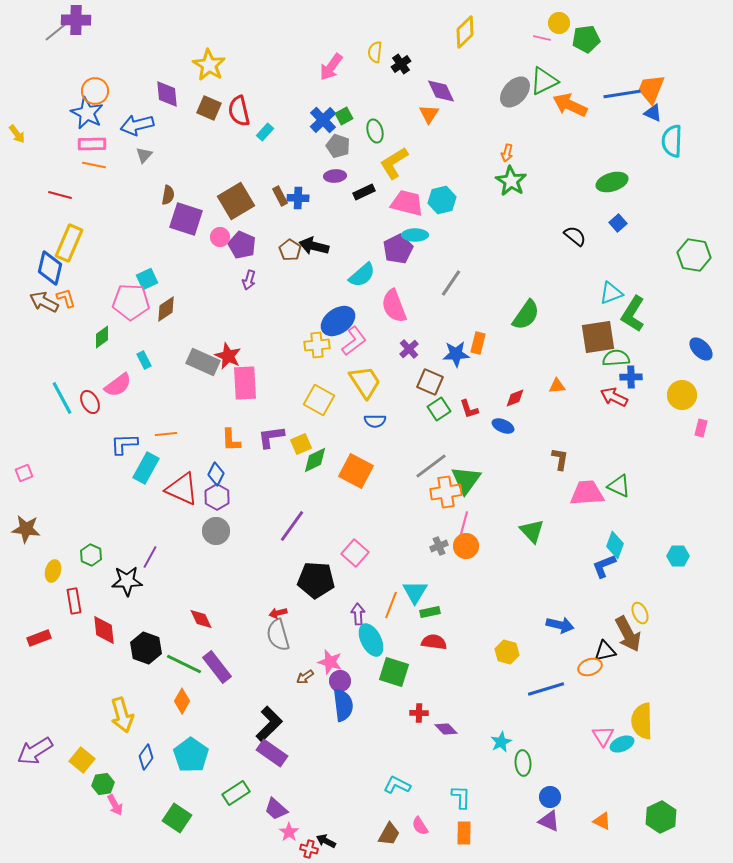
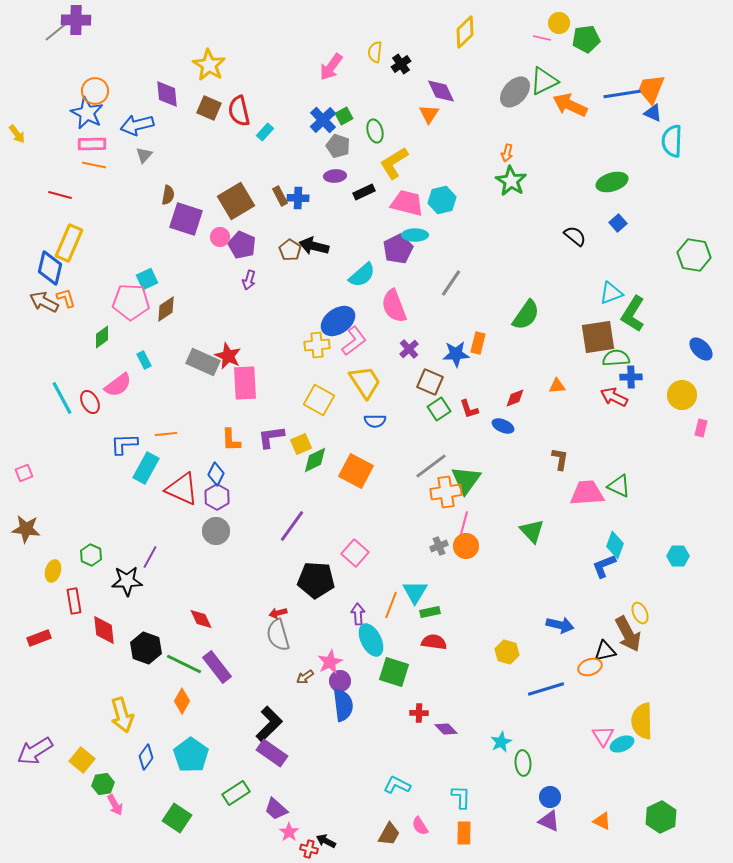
pink star at (330, 662): rotated 30 degrees clockwise
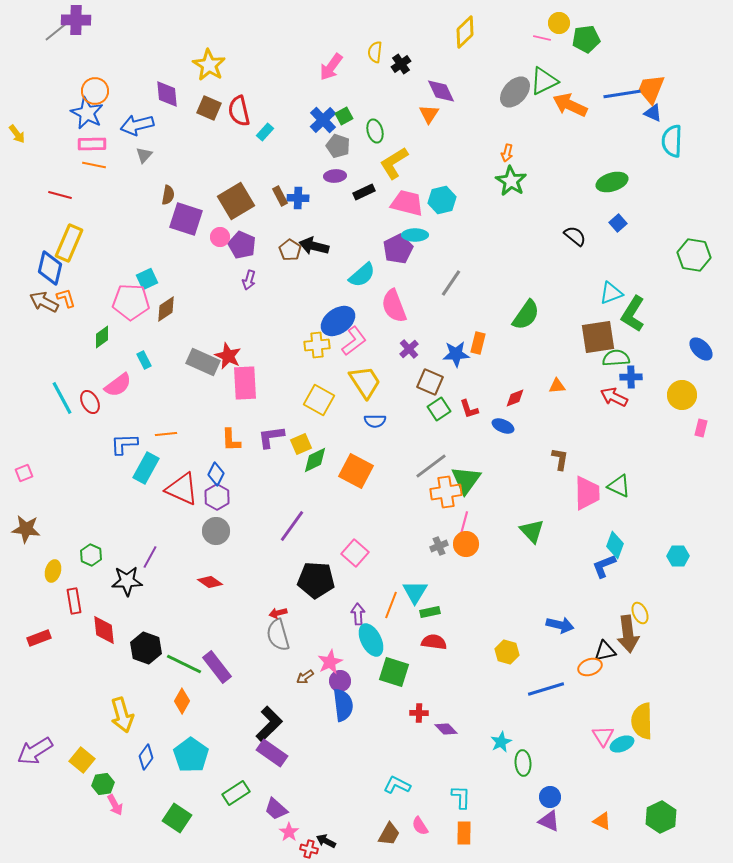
pink trapezoid at (587, 493): rotated 93 degrees clockwise
orange circle at (466, 546): moved 2 px up
red diamond at (201, 619): moved 9 px right, 37 px up; rotated 30 degrees counterclockwise
brown arrow at (628, 634): rotated 21 degrees clockwise
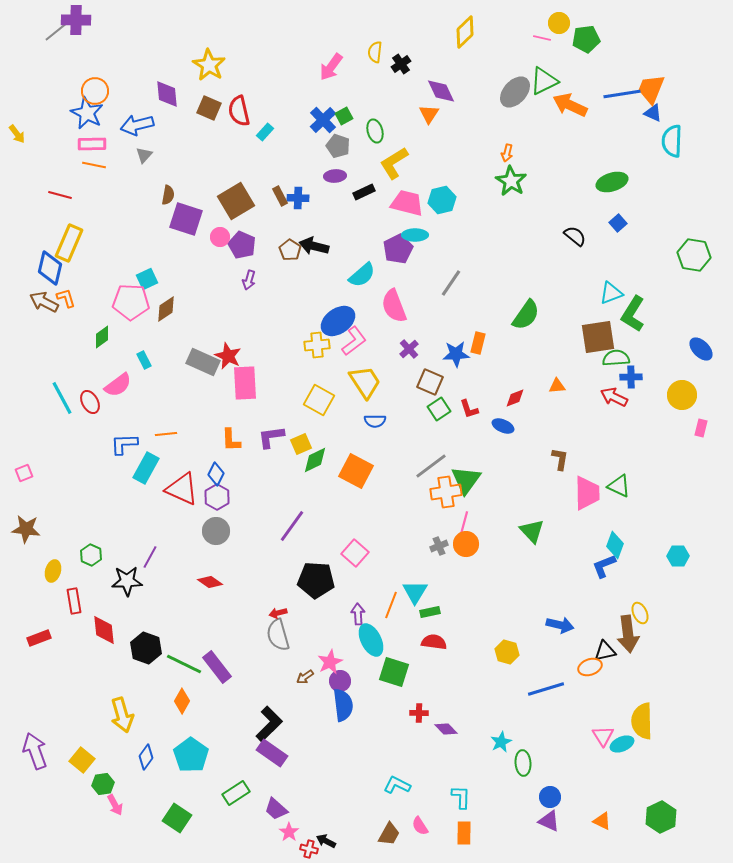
purple arrow at (35, 751): rotated 102 degrees clockwise
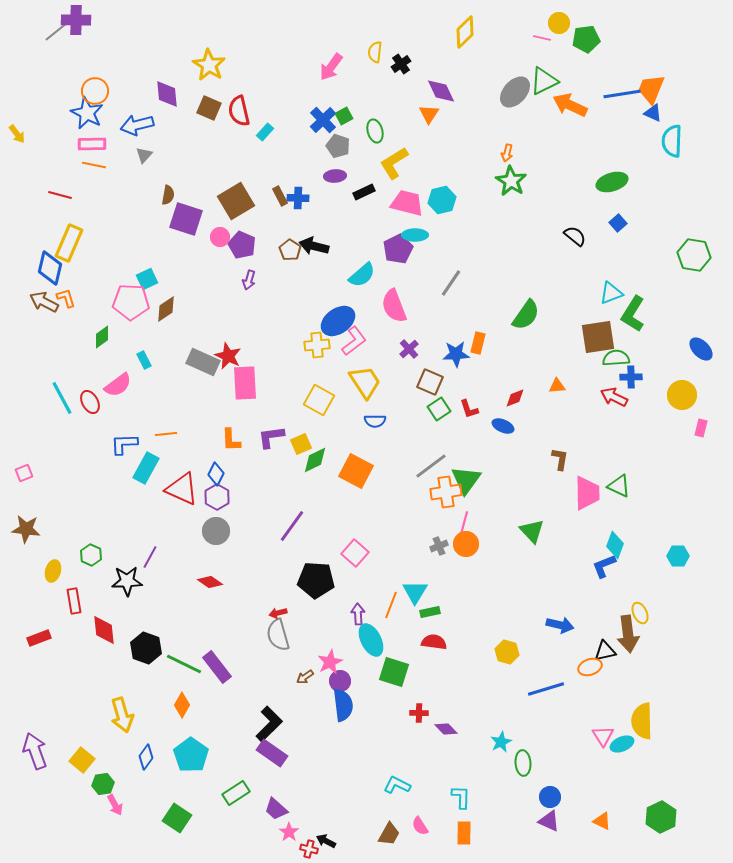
orange diamond at (182, 701): moved 4 px down
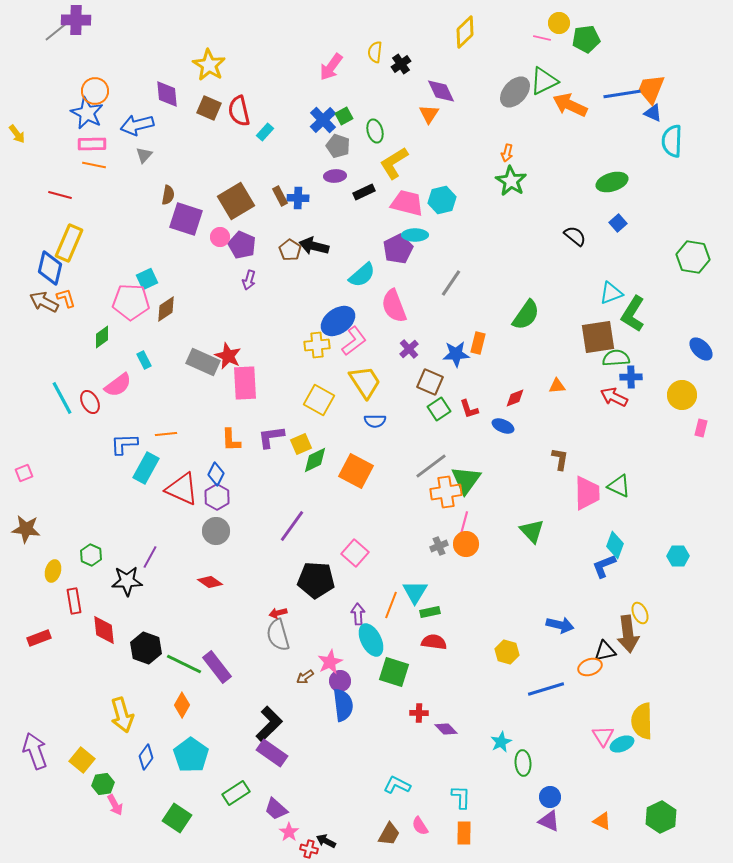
green hexagon at (694, 255): moved 1 px left, 2 px down
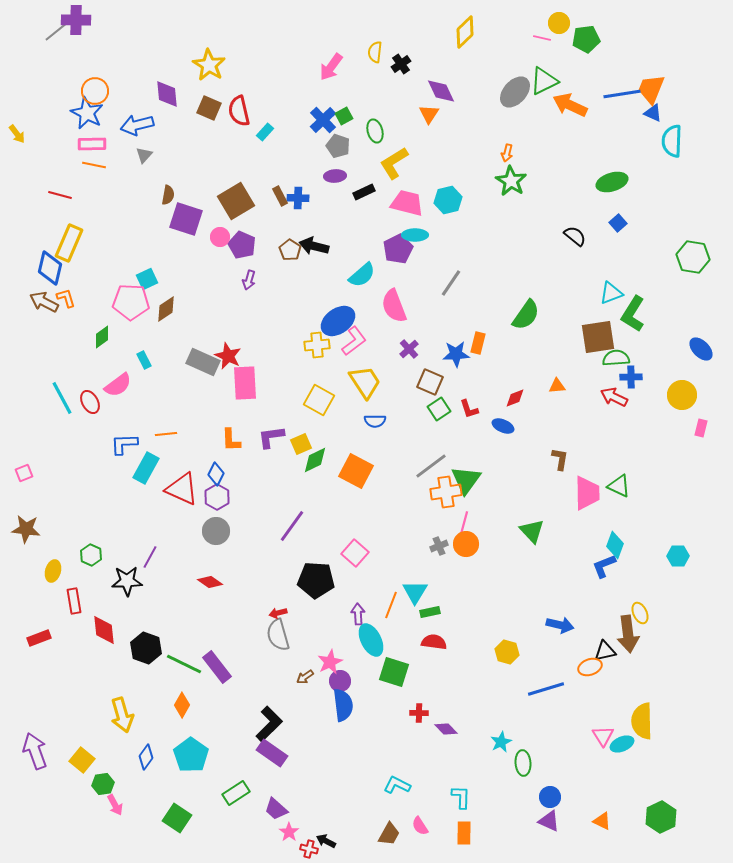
cyan hexagon at (442, 200): moved 6 px right
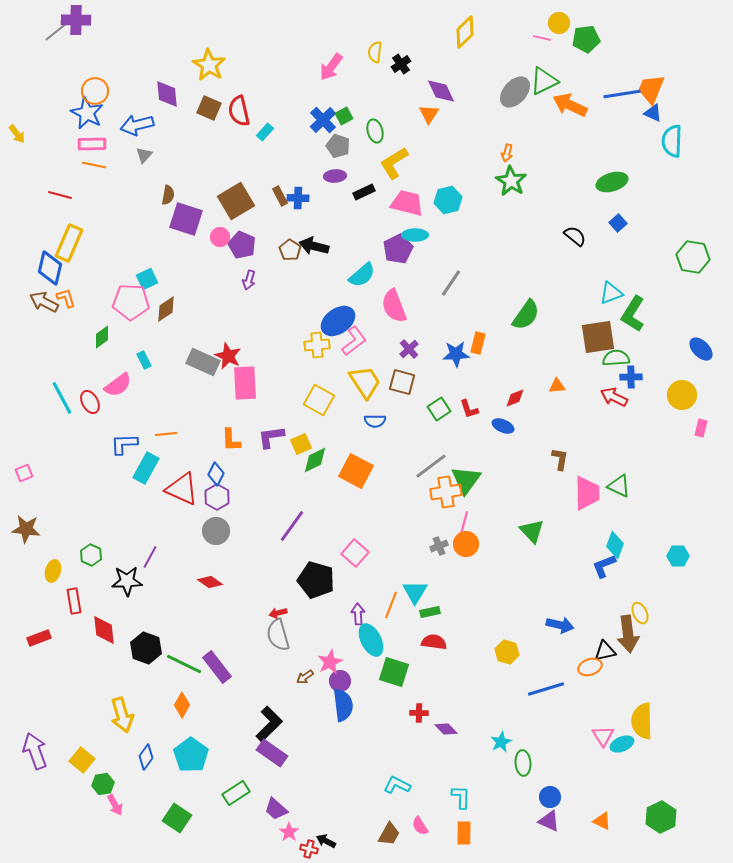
brown square at (430, 382): moved 28 px left; rotated 8 degrees counterclockwise
black pentagon at (316, 580): rotated 12 degrees clockwise
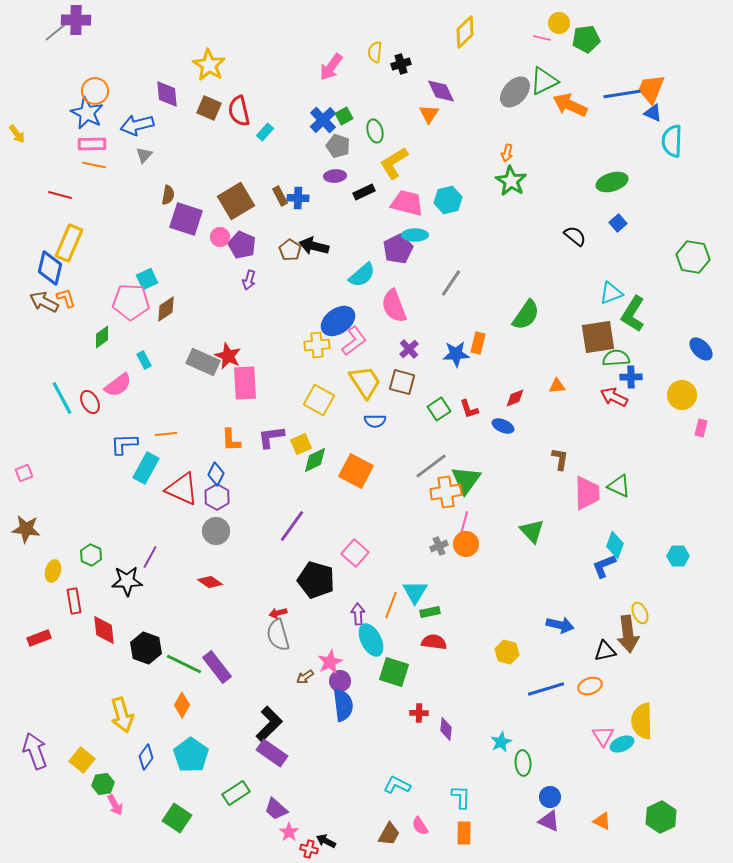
black cross at (401, 64): rotated 18 degrees clockwise
orange ellipse at (590, 667): moved 19 px down
purple diamond at (446, 729): rotated 50 degrees clockwise
